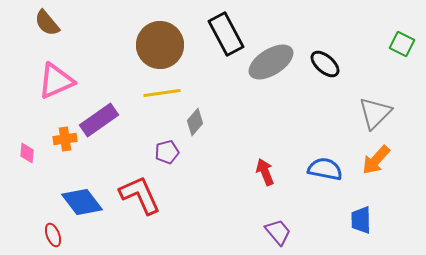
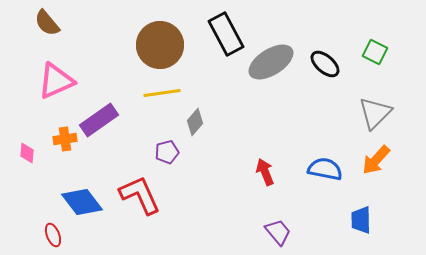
green square: moved 27 px left, 8 px down
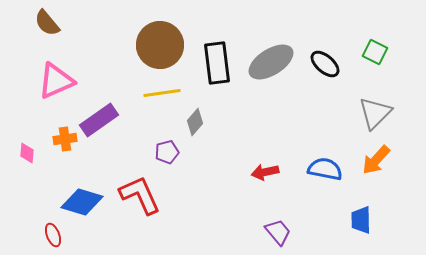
black rectangle: moved 9 px left, 29 px down; rotated 21 degrees clockwise
red arrow: rotated 80 degrees counterclockwise
blue diamond: rotated 36 degrees counterclockwise
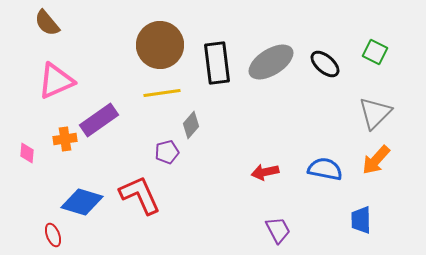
gray diamond: moved 4 px left, 3 px down
purple trapezoid: moved 2 px up; rotated 12 degrees clockwise
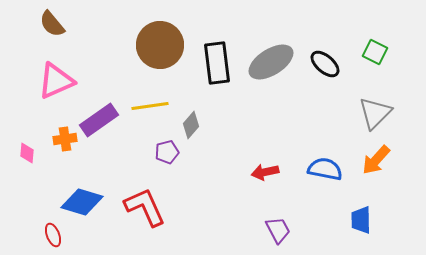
brown semicircle: moved 5 px right, 1 px down
yellow line: moved 12 px left, 13 px down
red L-shape: moved 5 px right, 12 px down
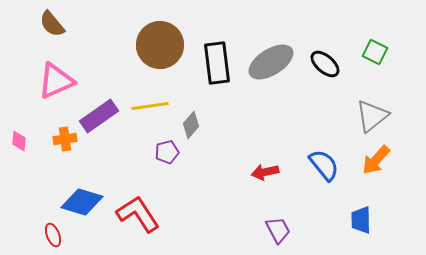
gray triangle: moved 3 px left, 3 px down; rotated 6 degrees clockwise
purple rectangle: moved 4 px up
pink diamond: moved 8 px left, 12 px up
blue semicircle: moved 1 px left, 4 px up; rotated 40 degrees clockwise
red L-shape: moved 7 px left, 7 px down; rotated 9 degrees counterclockwise
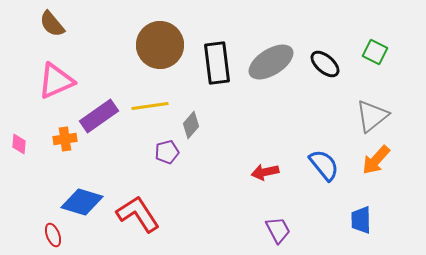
pink diamond: moved 3 px down
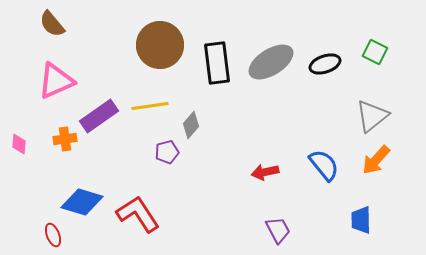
black ellipse: rotated 60 degrees counterclockwise
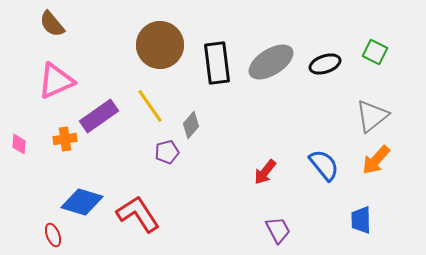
yellow line: rotated 63 degrees clockwise
red arrow: rotated 40 degrees counterclockwise
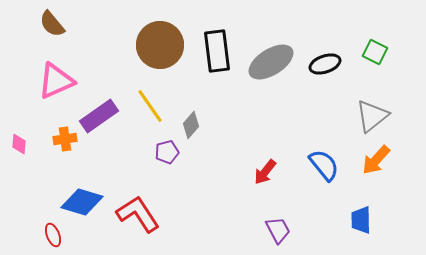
black rectangle: moved 12 px up
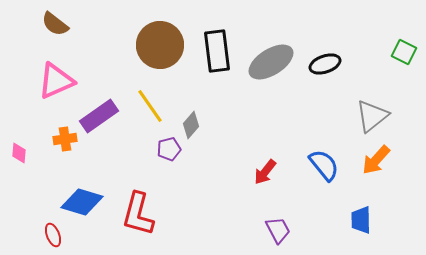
brown semicircle: moved 3 px right; rotated 12 degrees counterclockwise
green square: moved 29 px right
pink diamond: moved 9 px down
purple pentagon: moved 2 px right, 3 px up
red L-shape: rotated 132 degrees counterclockwise
